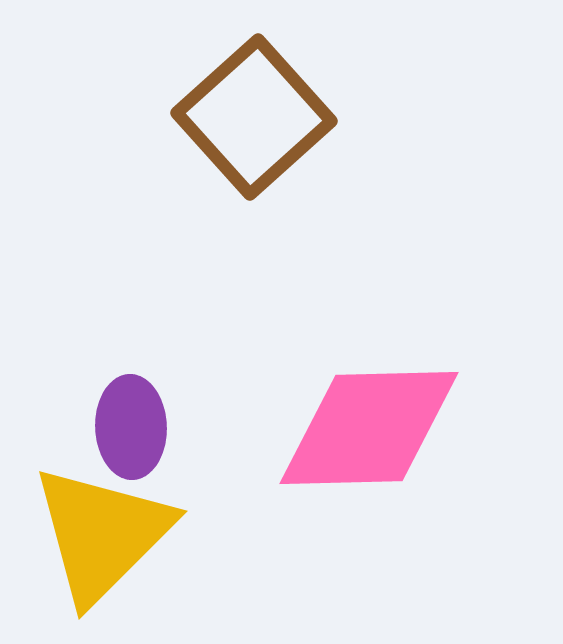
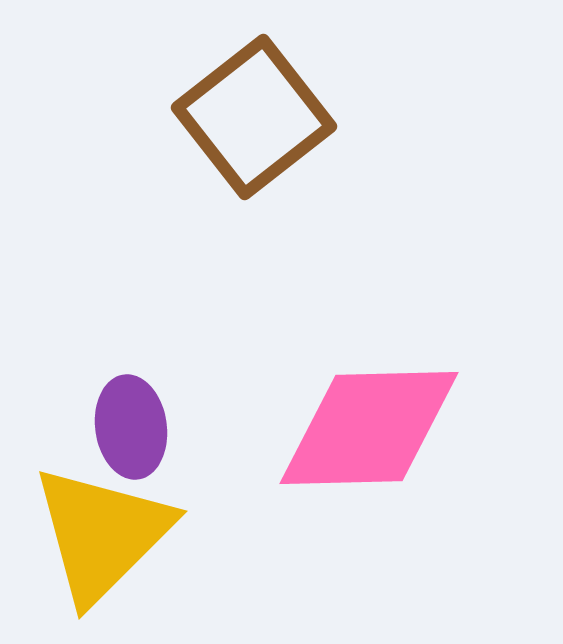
brown square: rotated 4 degrees clockwise
purple ellipse: rotated 6 degrees counterclockwise
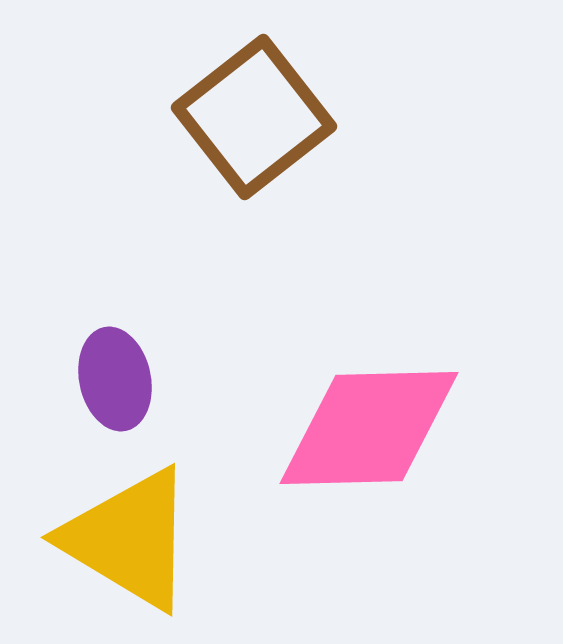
purple ellipse: moved 16 px left, 48 px up; rotated 4 degrees counterclockwise
yellow triangle: moved 27 px right, 5 px down; rotated 44 degrees counterclockwise
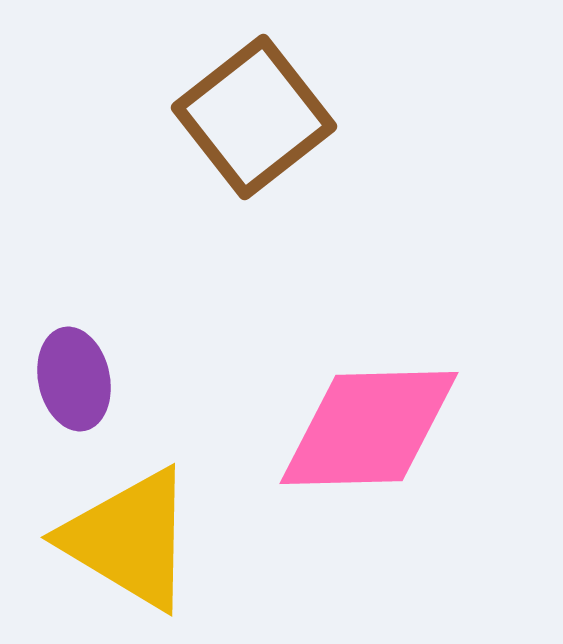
purple ellipse: moved 41 px left
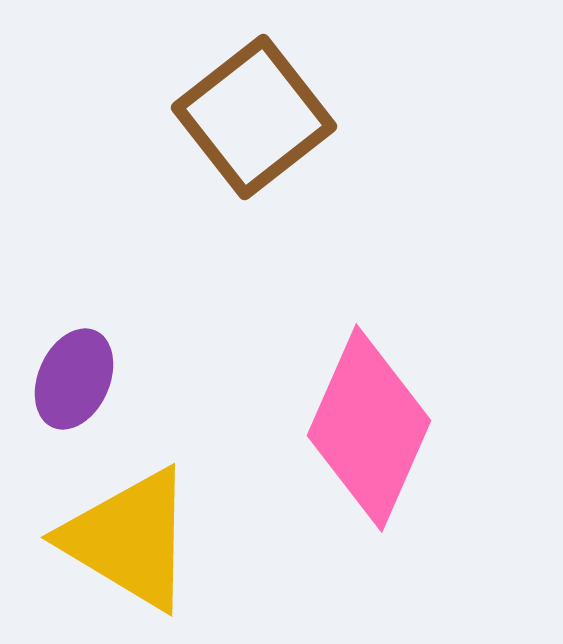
purple ellipse: rotated 36 degrees clockwise
pink diamond: rotated 65 degrees counterclockwise
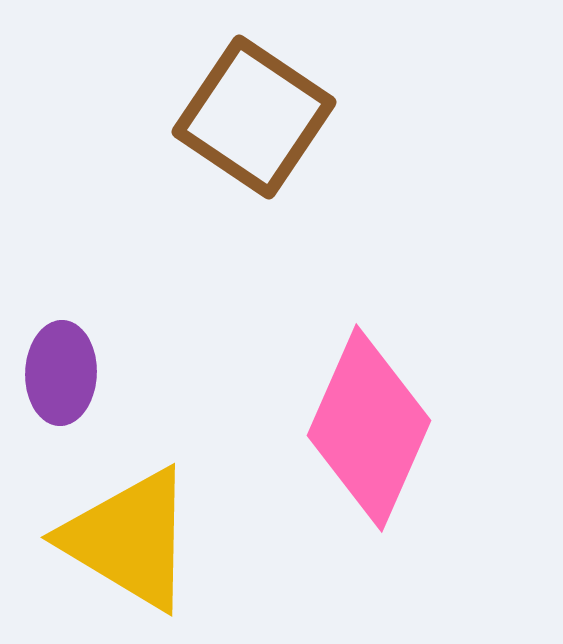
brown square: rotated 18 degrees counterclockwise
purple ellipse: moved 13 px left, 6 px up; rotated 22 degrees counterclockwise
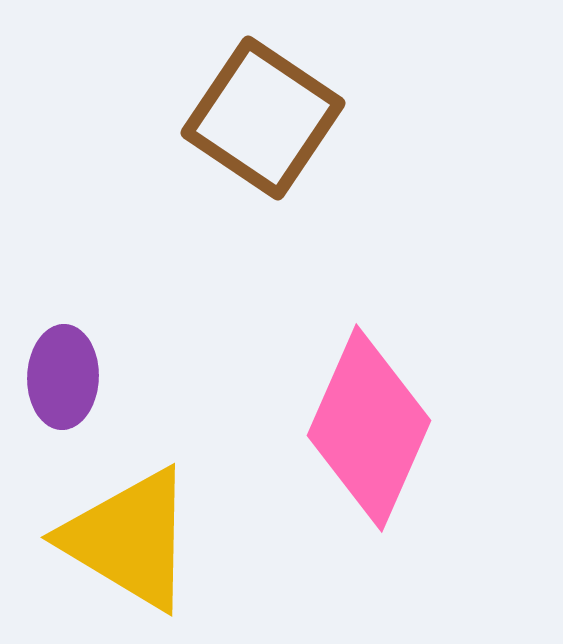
brown square: moved 9 px right, 1 px down
purple ellipse: moved 2 px right, 4 px down
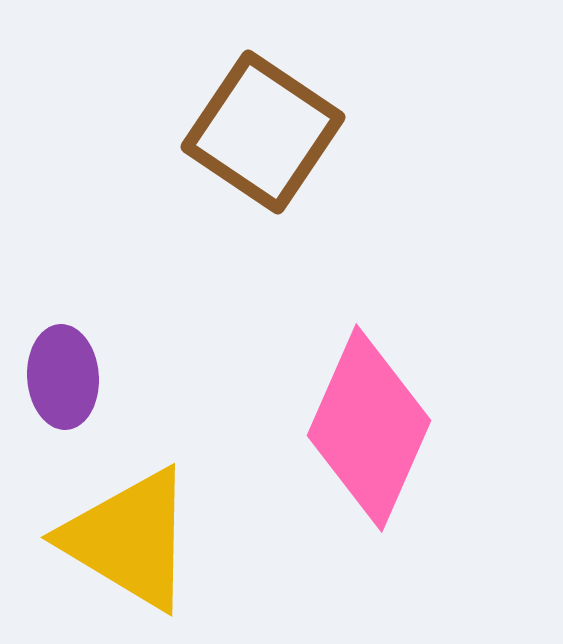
brown square: moved 14 px down
purple ellipse: rotated 6 degrees counterclockwise
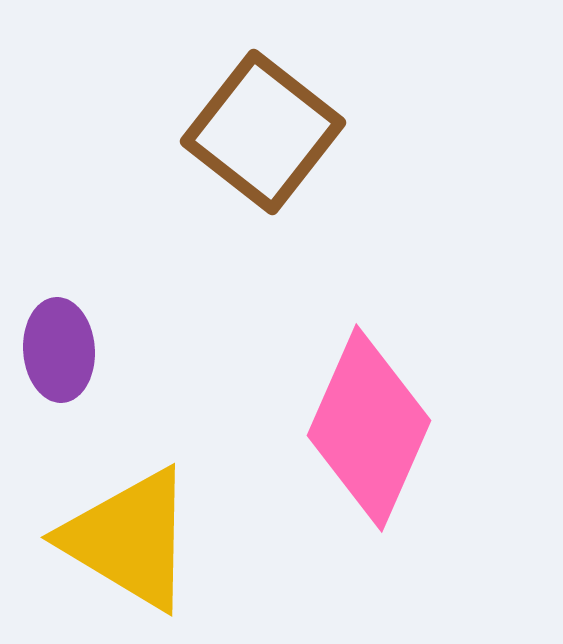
brown square: rotated 4 degrees clockwise
purple ellipse: moved 4 px left, 27 px up
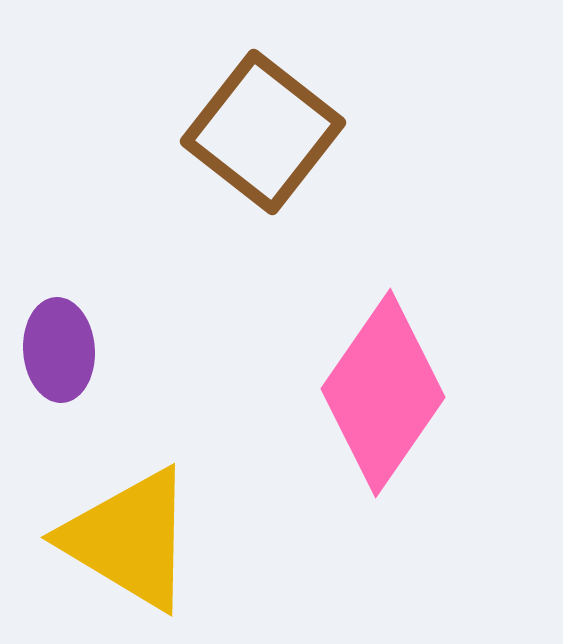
pink diamond: moved 14 px right, 35 px up; rotated 11 degrees clockwise
